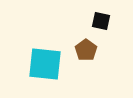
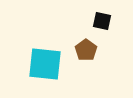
black square: moved 1 px right
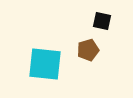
brown pentagon: moved 2 px right; rotated 20 degrees clockwise
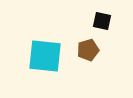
cyan square: moved 8 px up
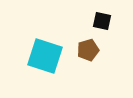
cyan square: rotated 12 degrees clockwise
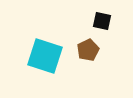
brown pentagon: rotated 10 degrees counterclockwise
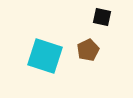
black square: moved 4 px up
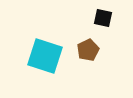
black square: moved 1 px right, 1 px down
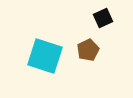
black square: rotated 36 degrees counterclockwise
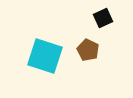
brown pentagon: rotated 20 degrees counterclockwise
